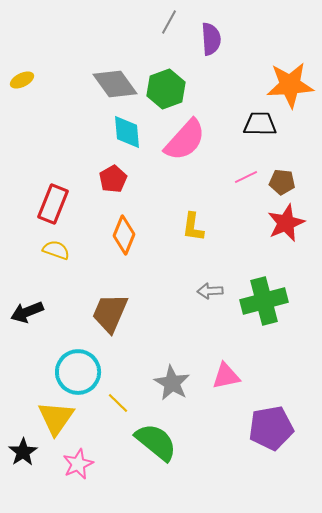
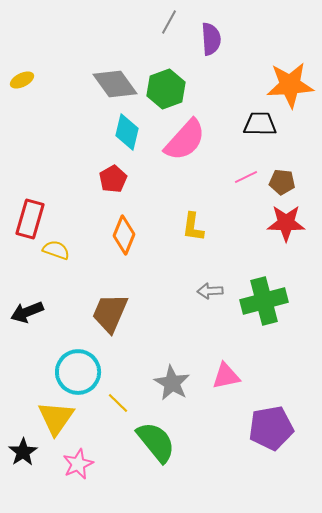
cyan diamond: rotated 18 degrees clockwise
red rectangle: moved 23 px left, 15 px down; rotated 6 degrees counterclockwise
red star: rotated 24 degrees clockwise
green semicircle: rotated 12 degrees clockwise
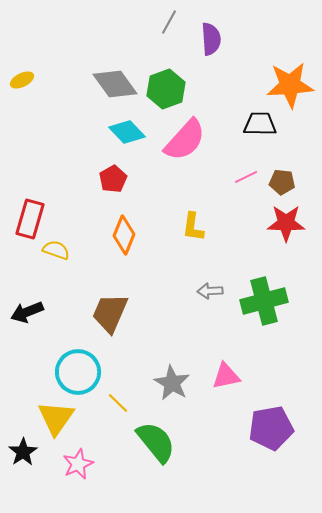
cyan diamond: rotated 57 degrees counterclockwise
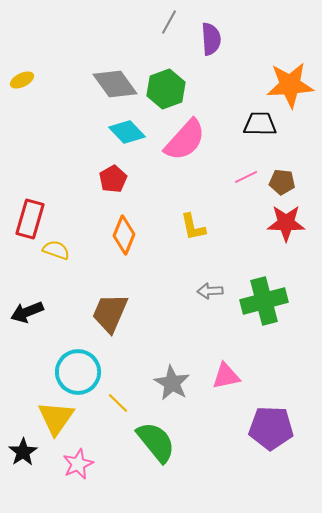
yellow L-shape: rotated 20 degrees counterclockwise
purple pentagon: rotated 12 degrees clockwise
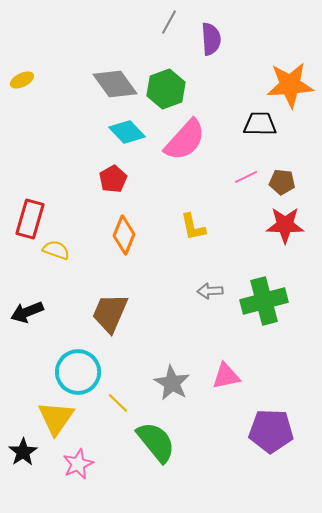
red star: moved 1 px left, 2 px down
purple pentagon: moved 3 px down
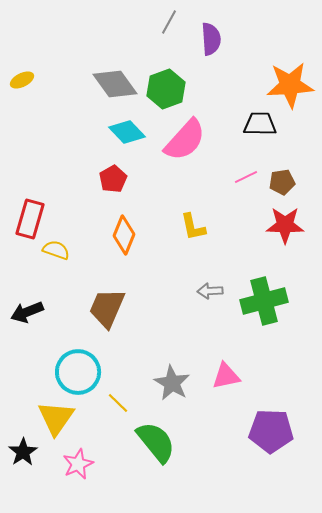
brown pentagon: rotated 15 degrees counterclockwise
brown trapezoid: moved 3 px left, 5 px up
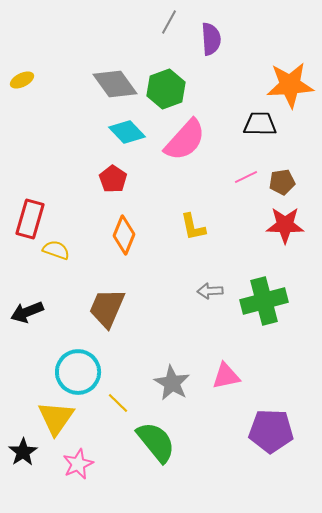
red pentagon: rotated 8 degrees counterclockwise
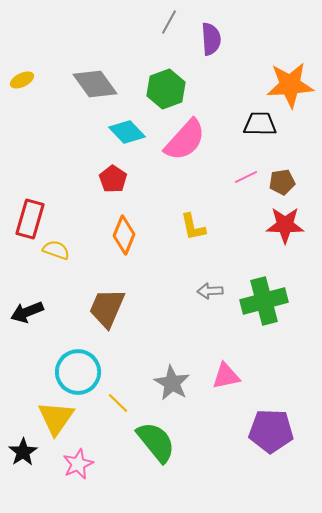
gray diamond: moved 20 px left
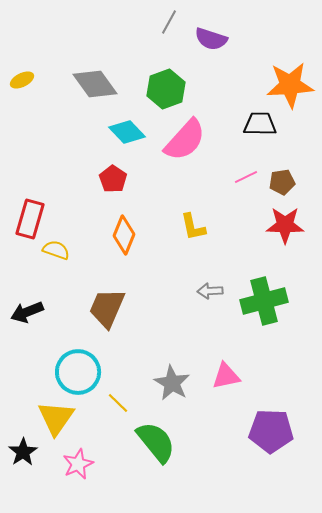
purple semicircle: rotated 112 degrees clockwise
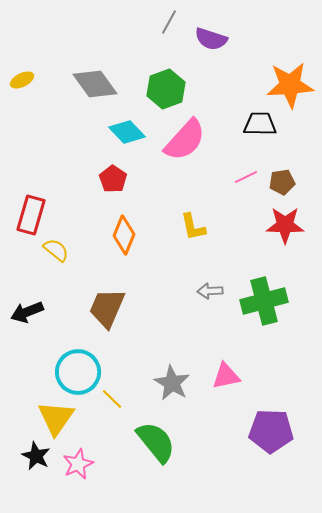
red rectangle: moved 1 px right, 4 px up
yellow semicircle: rotated 20 degrees clockwise
yellow line: moved 6 px left, 4 px up
black star: moved 13 px right, 4 px down; rotated 12 degrees counterclockwise
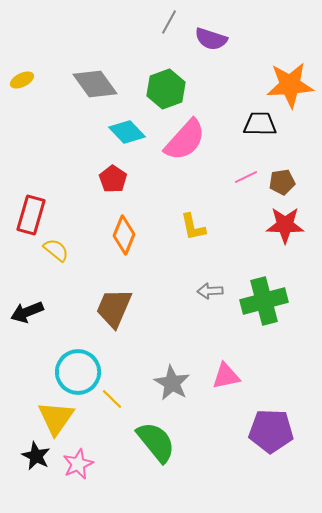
brown trapezoid: moved 7 px right
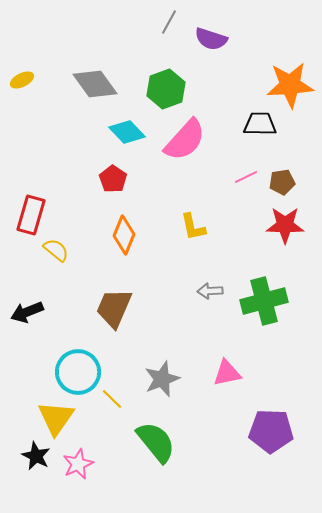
pink triangle: moved 1 px right, 3 px up
gray star: moved 10 px left, 4 px up; rotated 21 degrees clockwise
